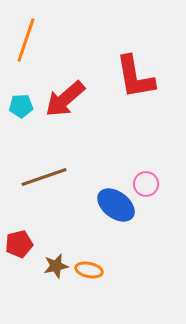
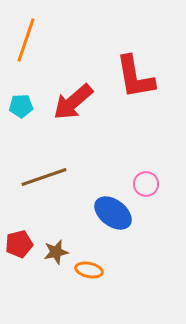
red arrow: moved 8 px right, 3 px down
blue ellipse: moved 3 px left, 8 px down
brown star: moved 14 px up
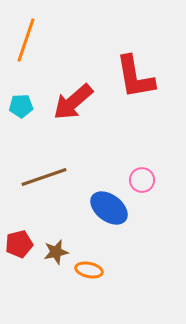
pink circle: moved 4 px left, 4 px up
blue ellipse: moved 4 px left, 5 px up
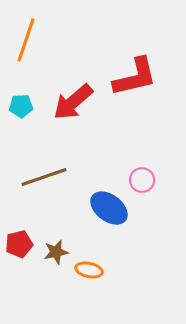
red L-shape: rotated 93 degrees counterclockwise
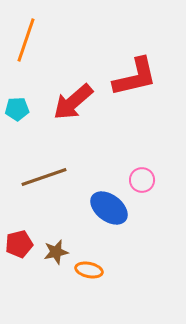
cyan pentagon: moved 4 px left, 3 px down
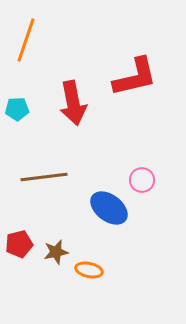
red arrow: moved 1 px down; rotated 60 degrees counterclockwise
brown line: rotated 12 degrees clockwise
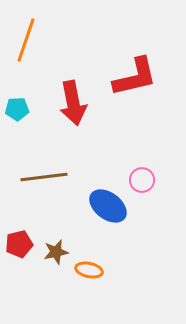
blue ellipse: moved 1 px left, 2 px up
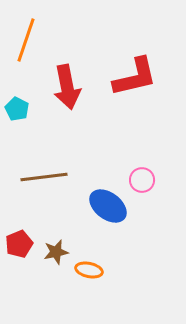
red arrow: moved 6 px left, 16 px up
cyan pentagon: rotated 30 degrees clockwise
red pentagon: rotated 8 degrees counterclockwise
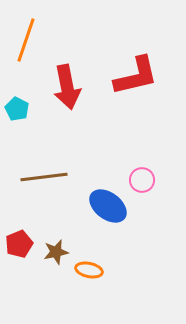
red L-shape: moved 1 px right, 1 px up
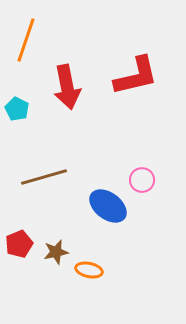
brown line: rotated 9 degrees counterclockwise
